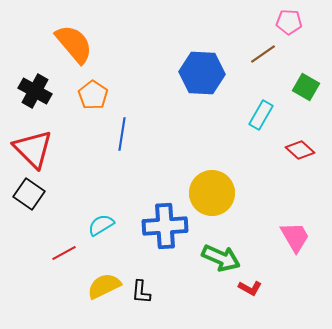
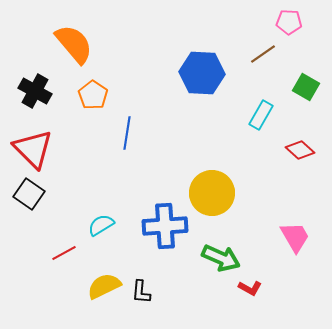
blue line: moved 5 px right, 1 px up
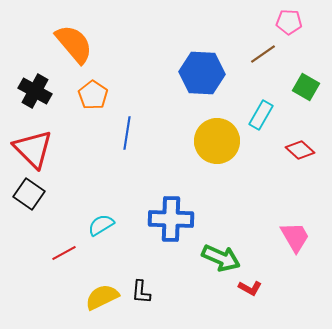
yellow circle: moved 5 px right, 52 px up
blue cross: moved 6 px right, 7 px up; rotated 6 degrees clockwise
yellow semicircle: moved 2 px left, 11 px down
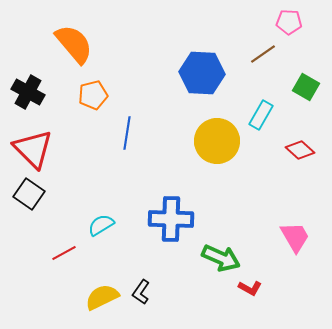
black cross: moved 7 px left, 1 px down
orange pentagon: rotated 24 degrees clockwise
black L-shape: rotated 30 degrees clockwise
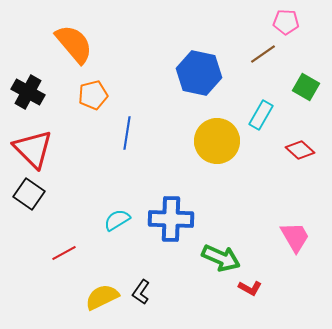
pink pentagon: moved 3 px left
blue hexagon: moved 3 px left; rotated 9 degrees clockwise
cyan semicircle: moved 16 px right, 5 px up
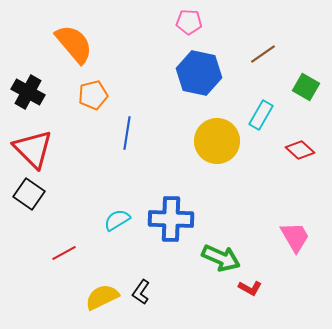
pink pentagon: moved 97 px left
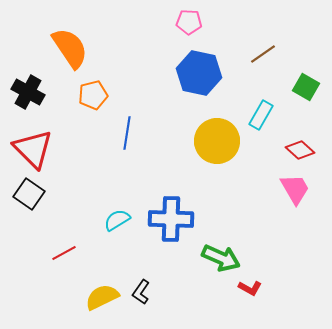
orange semicircle: moved 4 px left, 4 px down; rotated 6 degrees clockwise
pink trapezoid: moved 48 px up
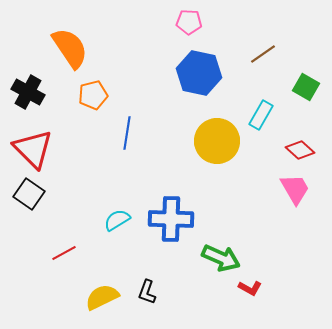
black L-shape: moved 6 px right; rotated 15 degrees counterclockwise
